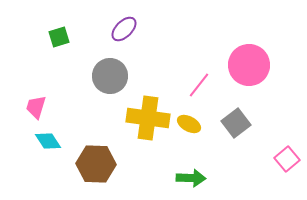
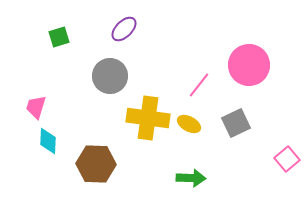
gray square: rotated 12 degrees clockwise
cyan diamond: rotated 36 degrees clockwise
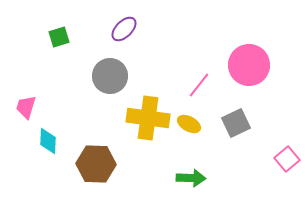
pink trapezoid: moved 10 px left
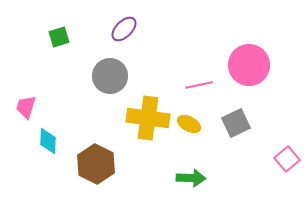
pink line: rotated 40 degrees clockwise
brown hexagon: rotated 24 degrees clockwise
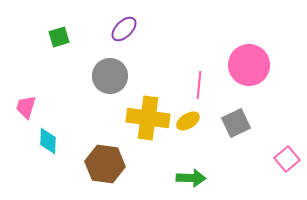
pink line: rotated 72 degrees counterclockwise
yellow ellipse: moved 1 px left, 3 px up; rotated 60 degrees counterclockwise
brown hexagon: moved 9 px right; rotated 18 degrees counterclockwise
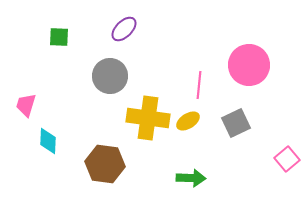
green square: rotated 20 degrees clockwise
pink trapezoid: moved 2 px up
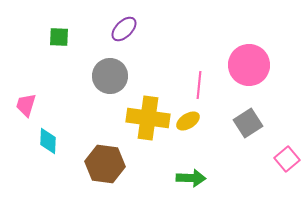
gray square: moved 12 px right; rotated 8 degrees counterclockwise
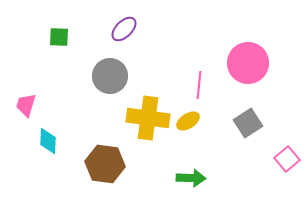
pink circle: moved 1 px left, 2 px up
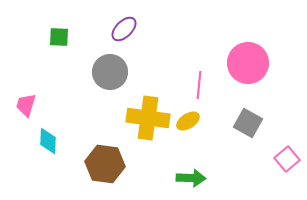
gray circle: moved 4 px up
gray square: rotated 28 degrees counterclockwise
